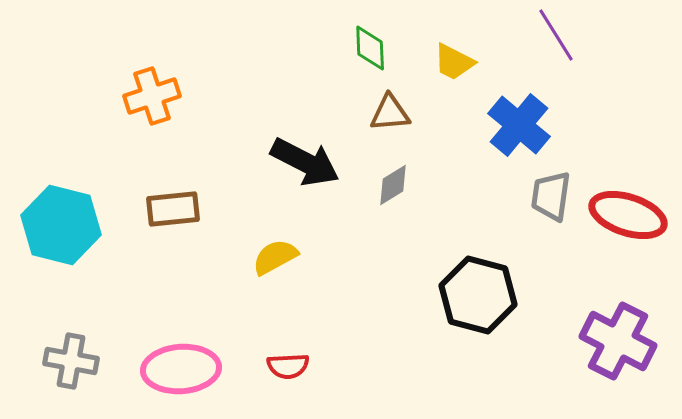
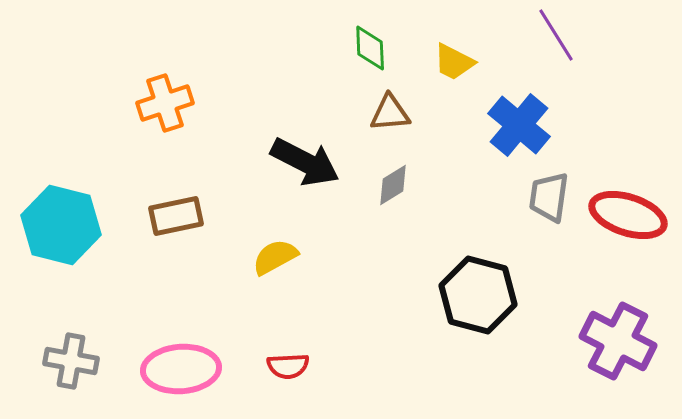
orange cross: moved 13 px right, 7 px down
gray trapezoid: moved 2 px left, 1 px down
brown rectangle: moved 3 px right, 7 px down; rotated 6 degrees counterclockwise
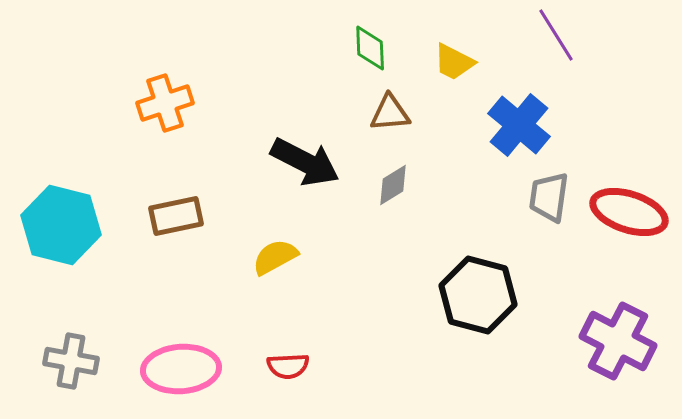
red ellipse: moved 1 px right, 3 px up
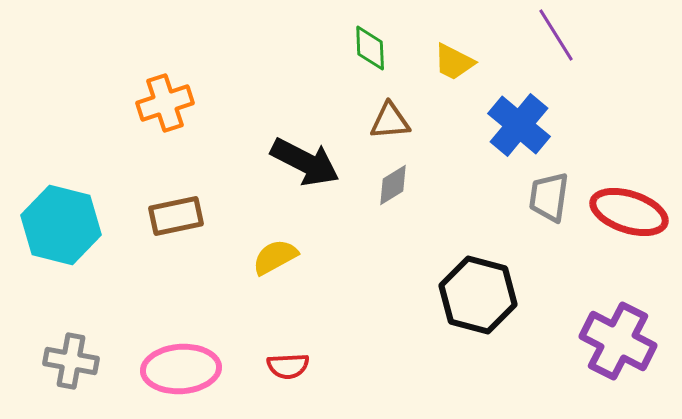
brown triangle: moved 8 px down
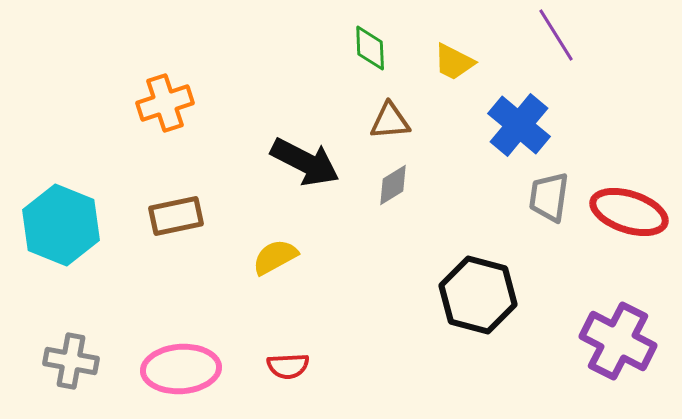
cyan hexagon: rotated 8 degrees clockwise
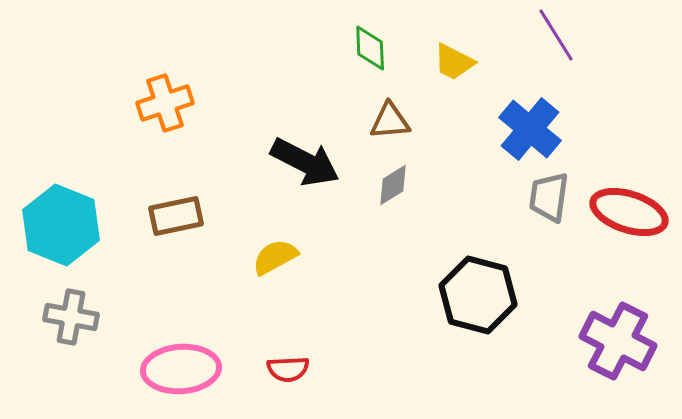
blue cross: moved 11 px right, 4 px down
gray cross: moved 44 px up
red semicircle: moved 3 px down
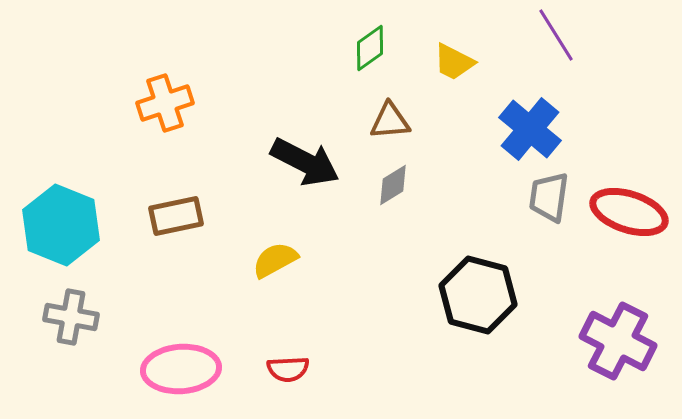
green diamond: rotated 57 degrees clockwise
yellow semicircle: moved 3 px down
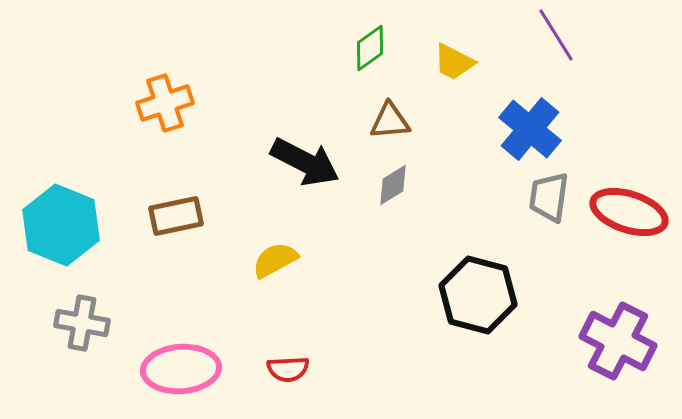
gray cross: moved 11 px right, 6 px down
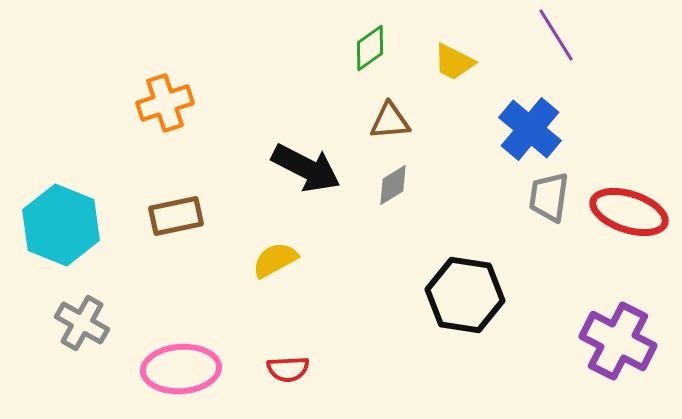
black arrow: moved 1 px right, 6 px down
black hexagon: moved 13 px left; rotated 6 degrees counterclockwise
gray cross: rotated 20 degrees clockwise
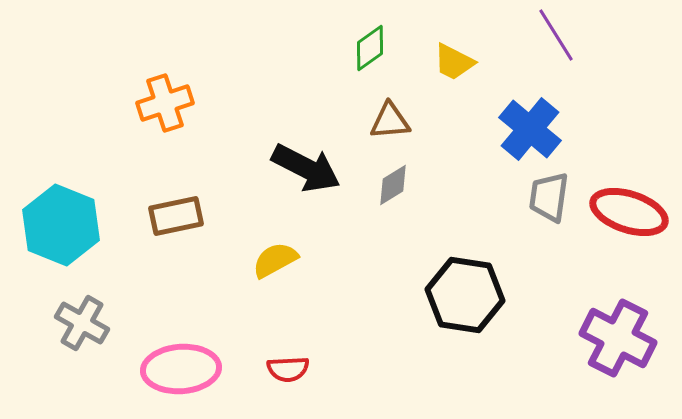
purple cross: moved 3 px up
